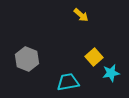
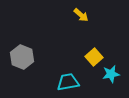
gray hexagon: moved 5 px left, 2 px up
cyan star: moved 1 px down
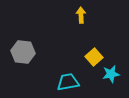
yellow arrow: rotated 133 degrees counterclockwise
gray hexagon: moved 1 px right, 5 px up; rotated 15 degrees counterclockwise
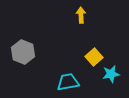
gray hexagon: rotated 15 degrees clockwise
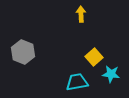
yellow arrow: moved 1 px up
cyan star: rotated 18 degrees clockwise
cyan trapezoid: moved 9 px right
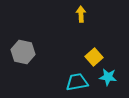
gray hexagon: rotated 10 degrees counterclockwise
cyan star: moved 3 px left, 3 px down
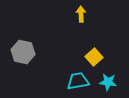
cyan star: moved 5 px down
cyan trapezoid: moved 1 px right, 1 px up
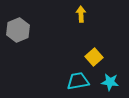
gray hexagon: moved 5 px left, 22 px up; rotated 25 degrees clockwise
cyan star: moved 2 px right
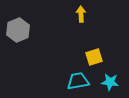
yellow square: rotated 24 degrees clockwise
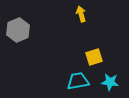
yellow arrow: rotated 14 degrees counterclockwise
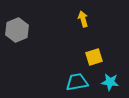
yellow arrow: moved 2 px right, 5 px down
gray hexagon: moved 1 px left
cyan trapezoid: moved 1 px left, 1 px down
